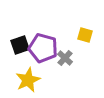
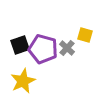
purple pentagon: moved 1 px down
gray cross: moved 2 px right, 10 px up
yellow star: moved 5 px left, 1 px down
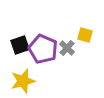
purple pentagon: rotated 8 degrees clockwise
yellow star: rotated 10 degrees clockwise
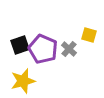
yellow square: moved 4 px right
gray cross: moved 2 px right, 1 px down
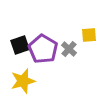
yellow square: rotated 21 degrees counterclockwise
purple pentagon: rotated 8 degrees clockwise
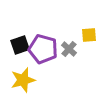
purple pentagon: rotated 16 degrees counterclockwise
yellow star: moved 1 px up
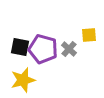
black square: moved 2 px down; rotated 30 degrees clockwise
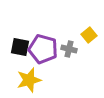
yellow square: rotated 35 degrees counterclockwise
gray cross: rotated 28 degrees counterclockwise
yellow star: moved 6 px right
